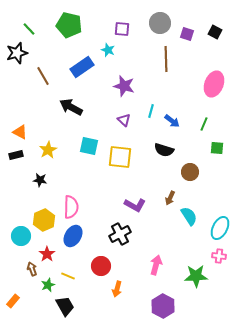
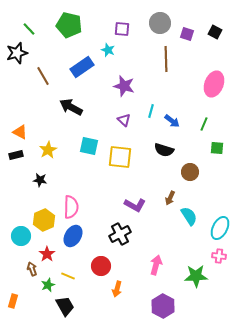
orange rectangle at (13, 301): rotated 24 degrees counterclockwise
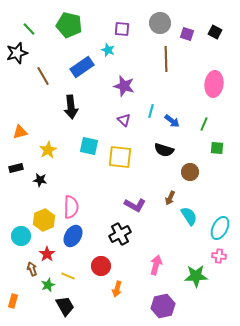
pink ellipse at (214, 84): rotated 15 degrees counterclockwise
black arrow at (71, 107): rotated 125 degrees counterclockwise
orange triangle at (20, 132): rotated 42 degrees counterclockwise
black rectangle at (16, 155): moved 13 px down
purple hexagon at (163, 306): rotated 20 degrees clockwise
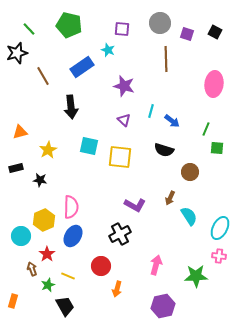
green line at (204, 124): moved 2 px right, 5 px down
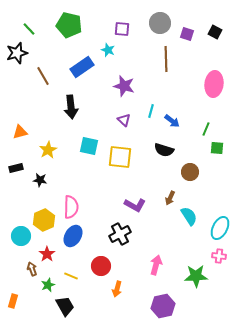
yellow line at (68, 276): moved 3 px right
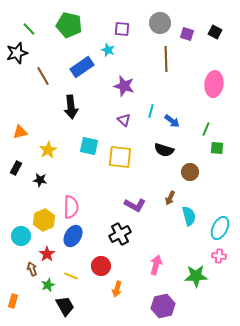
black rectangle at (16, 168): rotated 48 degrees counterclockwise
cyan semicircle at (189, 216): rotated 18 degrees clockwise
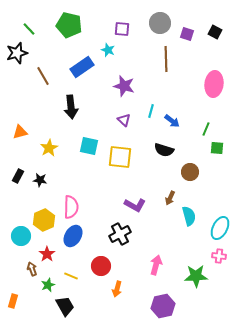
yellow star at (48, 150): moved 1 px right, 2 px up
black rectangle at (16, 168): moved 2 px right, 8 px down
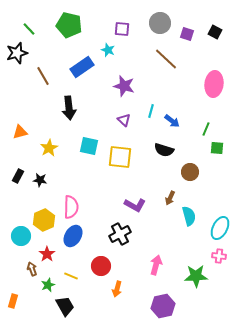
brown line at (166, 59): rotated 45 degrees counterclockwise
black arrow at (71, 107): moved 2 px left, 1 px down
